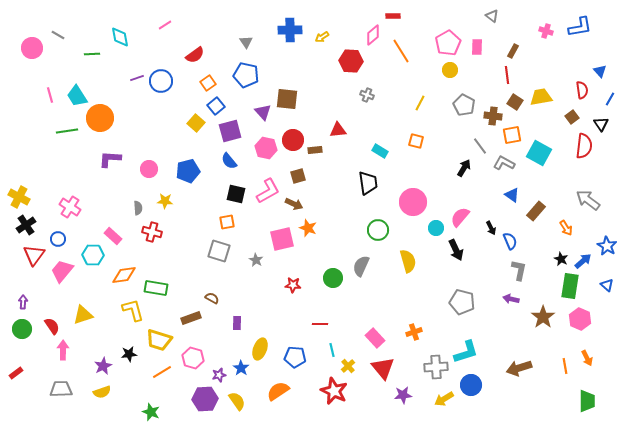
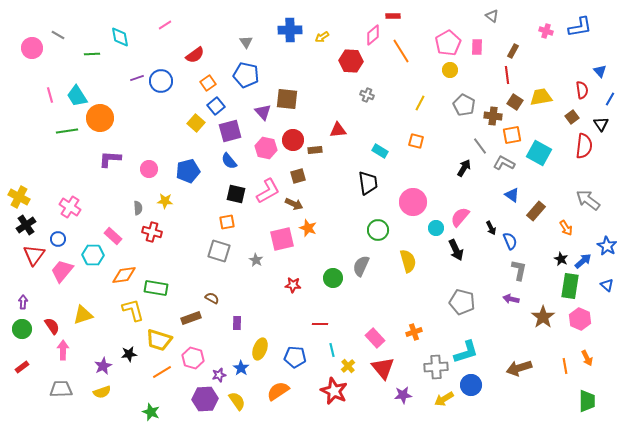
red rectangle at (16, 373): moved 6 px right, 6 px up
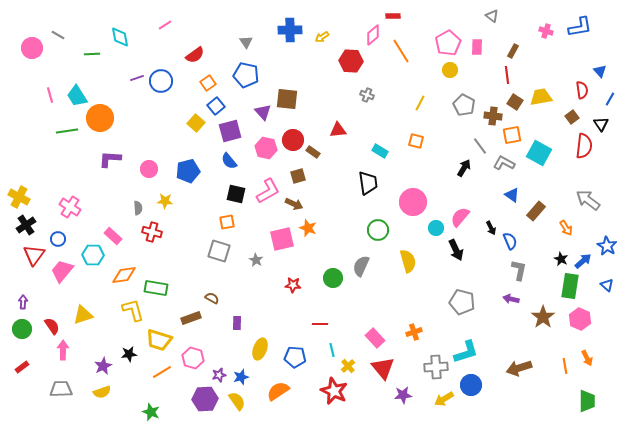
brown rectangle at (315, 150): moved 2 px left, 2 px down; rotated 40 degrees clockwise
blue star at (241, 368): moved 9 px down; rotated 21 degrees clockwise
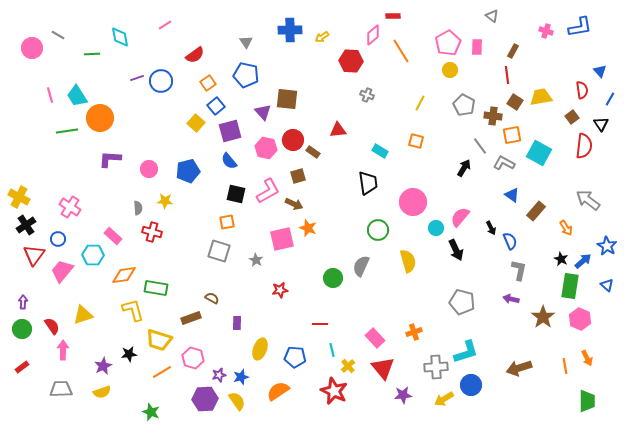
red star at (293, 285): moved 13 px left, 5 px down; rotated 14 degrees counterclockwise
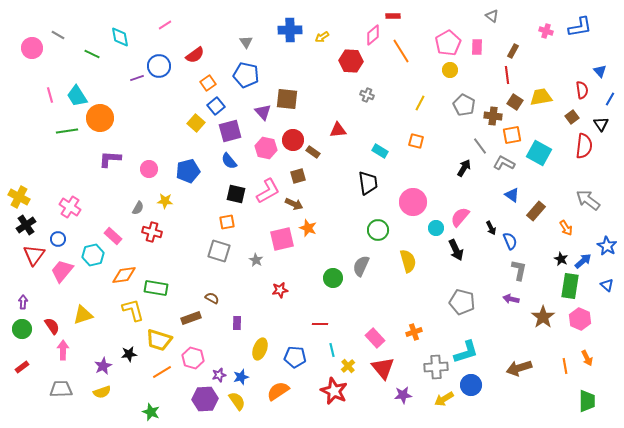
green line at (92, 54): rotated 28 degrees clockwise
blue circle at (161, 81): moved 2 px left, 15 px up
gray semicircle at (138, 208): rotated 32 degrees clockwise
cyan hexagon at (93, 255): rotated 15 degrees counterclockwise
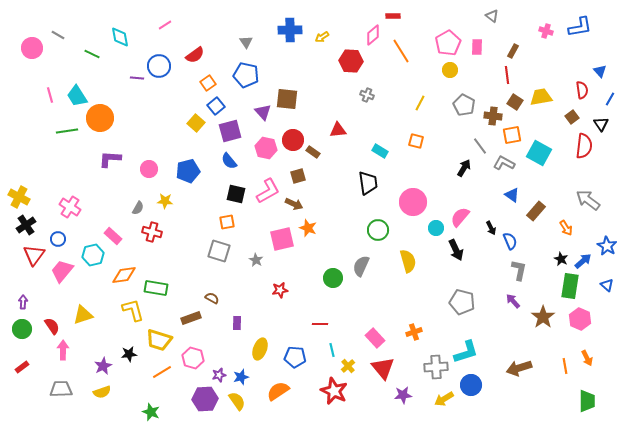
purple line at (137, 78): rotated 24 degrees clockwise
purple arrow at (511, 299): moved 2 px right, 2 px down; rotated 35 degrees clockwise
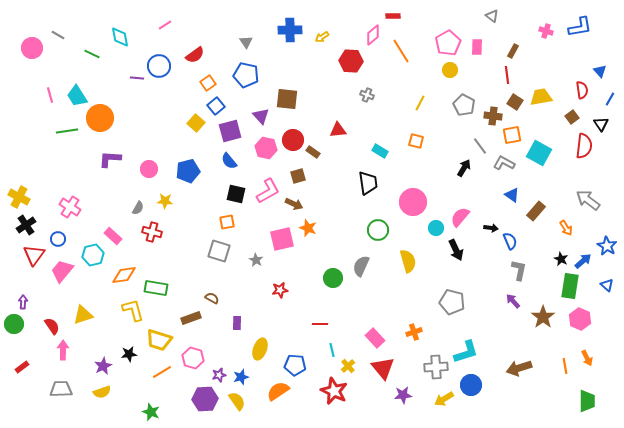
purple triangle at (263, 112): moved 2 px left, 4 px down
black arrow at (491, 228): rotated 56 degrees counterclockwise
gray pentagon at (462, 302): moved 10 px left
green circle at (22, 329): moved 8 px left, 5 px up
blue pentagon at (295, 357): moved 8 px down
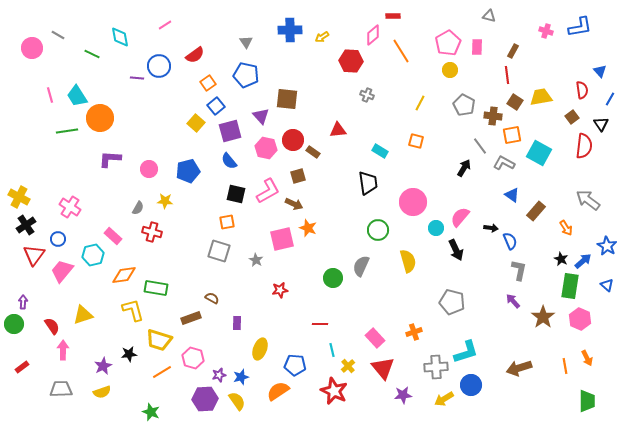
gray triangle at (492, 16): moved 3 px left; rotated 24 degrees counterclockwise
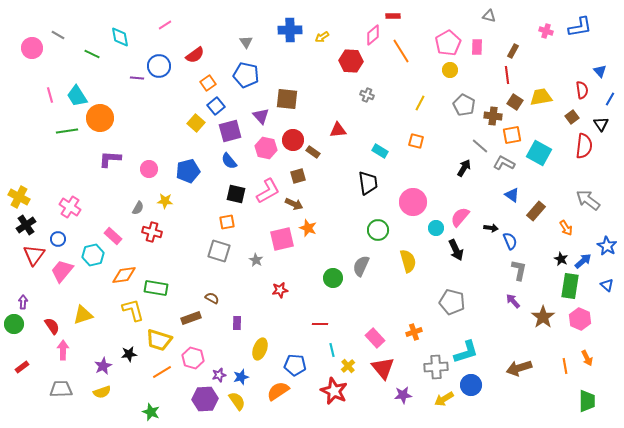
gray line at (480, 146): rotated 12 degrees counterclockwise
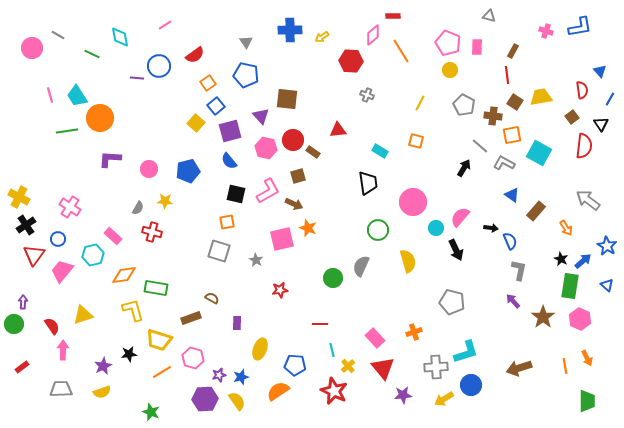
pink pentagon at (448, 43): rotated 20 degrees counterclockwise
